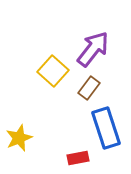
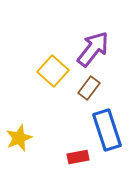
blue rectangle: moved 1 px right, 2 px down
red rectangle: moved 1 px up
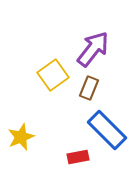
yellow square: moved 4 px down; rotated 12 degrees clockwise
brown rectangle: rotated 15 degrees counterclockwise
blue rectangle: rotated 27 degrees counterclockwise
yellow star: moved 2 px right, 1 px up
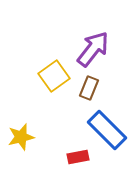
yellow square: moved 1 px right, 1 px down
yellow star: rotated 8 degrees clockwise
